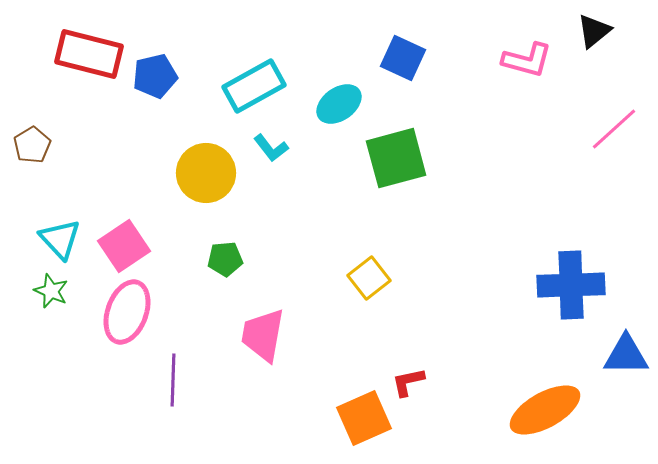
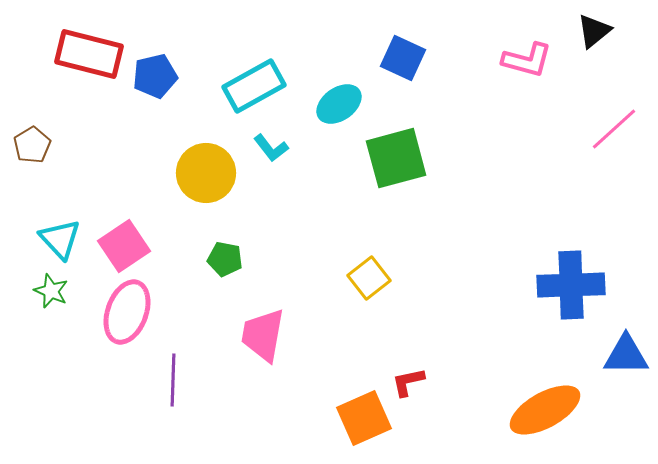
green pentagon: rotated 16 degrees clockwise
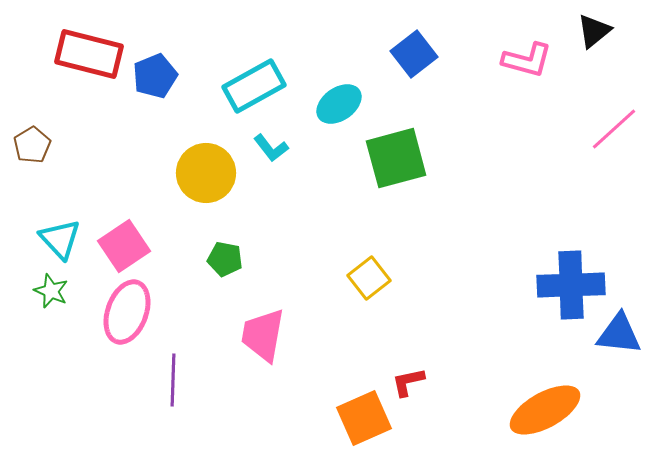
blue square: moved 11 px right, 4 px up; rotated 27 degrees clockwise
blue pentagon: rotated 9 degrees counterclockwise
blue triangle: moved 7 px left, 21 px up; rotated 6 degrees clockwise
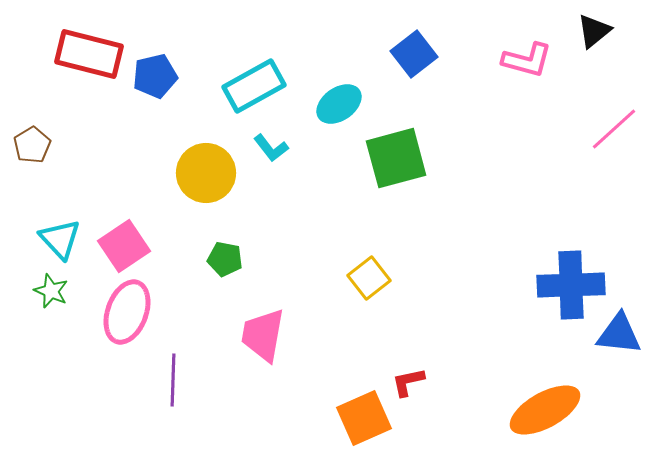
blue pentagon: rotated 9 degrees clockwise
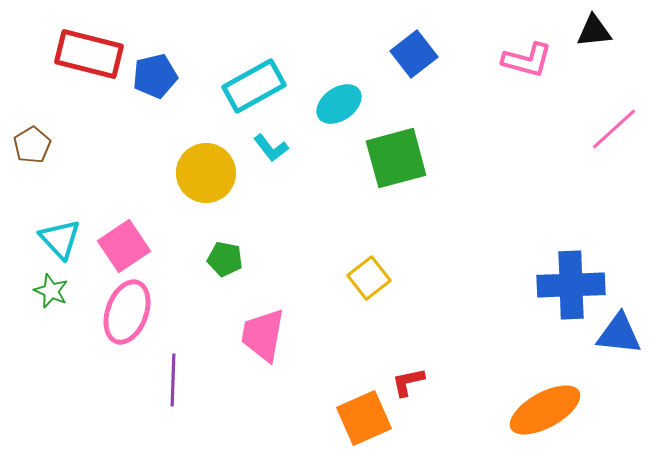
black triangle: rotated 33 degrees clockwise
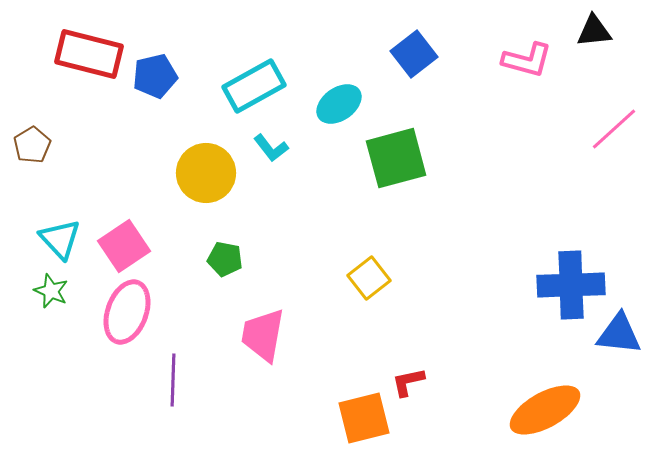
orange square: rotated 10 degrees clockwise
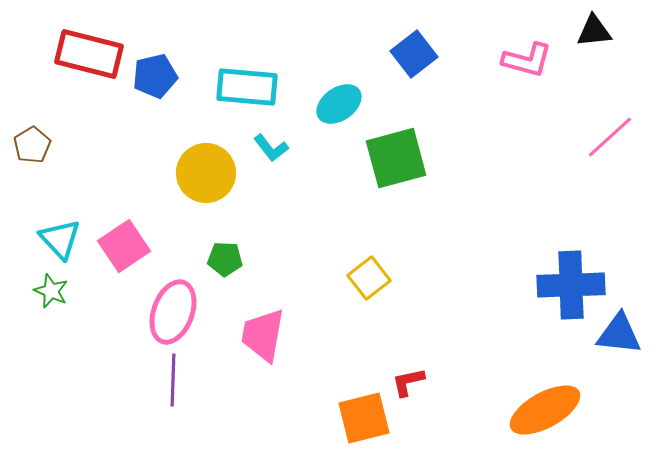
cyan rectangle: moved 7 px left, 1 px down; rotated 34 degrees clockwise
pink line: moved 4 px left, 8 px down
green pentagon: rotated 8 degrees counterclockwise
pink ellipse: moved 46 px right
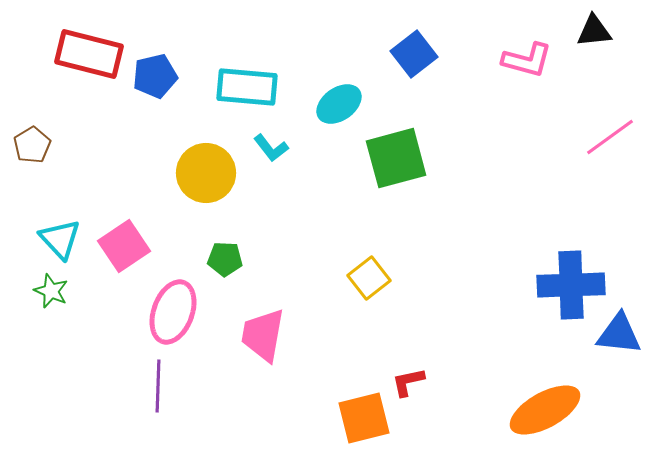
pink line: rotated 6 degrees clockwise
purple line: moved 15 px left, 6 px down
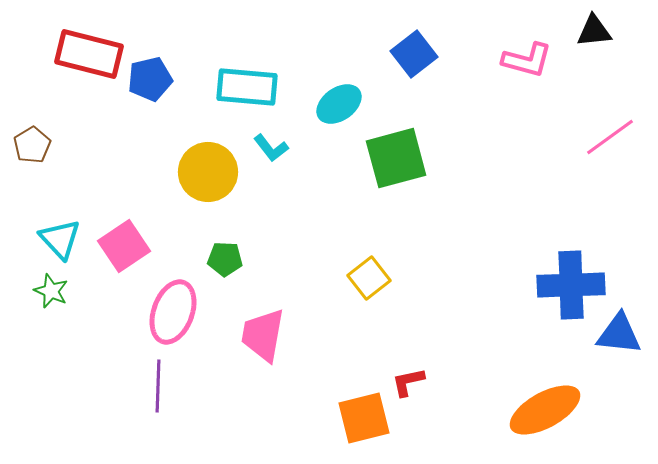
blue pentagon: moved 5 px left, 3 px down
yellow circle: moved 2 px right, 1 px up
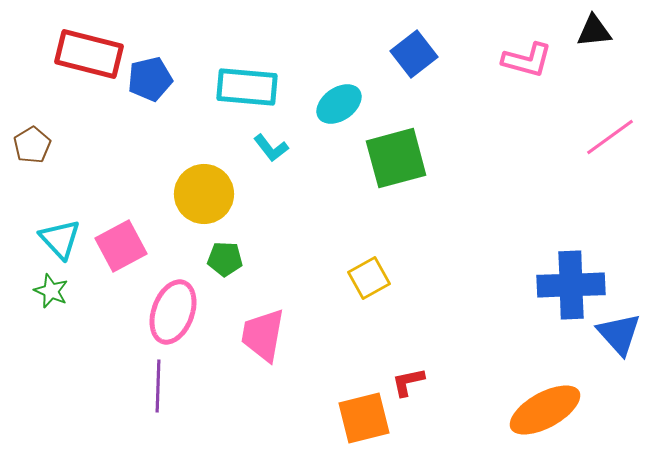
yellow circle: moved 4 px left, 22 px down
pink square: moved 3 px left; rotated 6 degrees clockwise
yellow square: rotated 9 degrees clockwise
blue triangle: rotated 42 degrees clockwise
